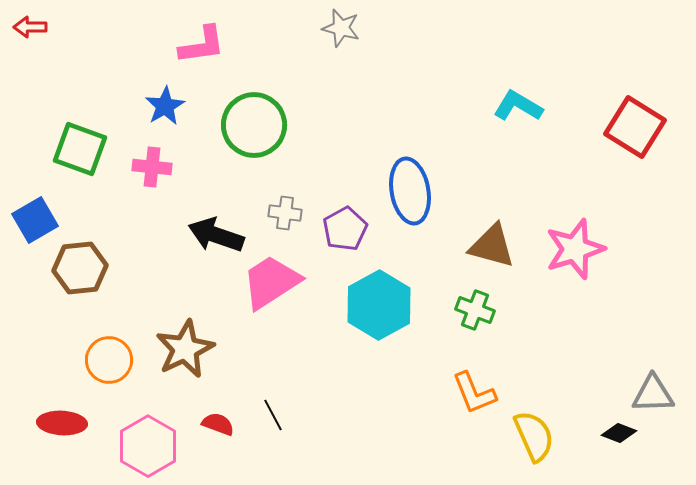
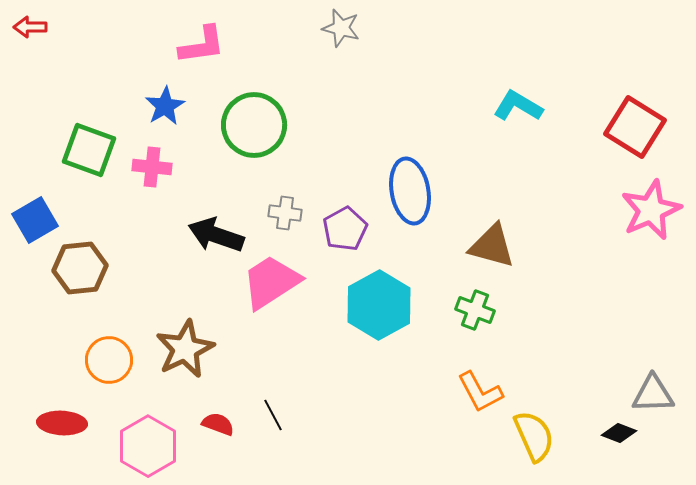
green square: moved 9 px right, 1 px down
pink star: moved 76 px right, 39 px up; rotated 6 degrees counterclockwise
orange L-shape: moved 6 px right, 1 px up; rotated 6 degrees counterclockwise
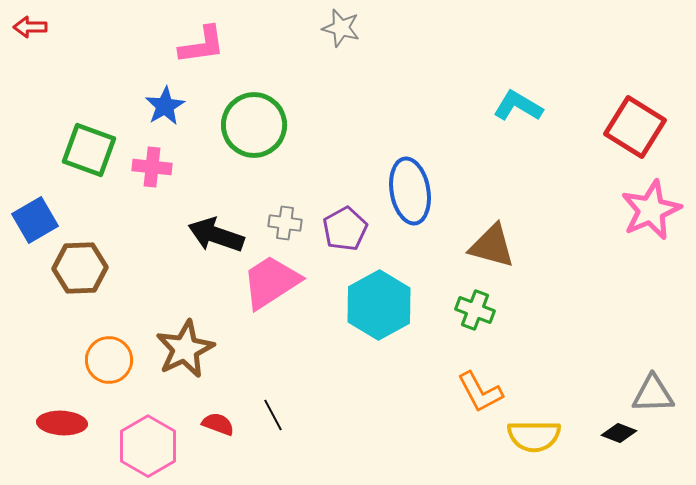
gray cross: moved 10 px down
brown hexagon: rotated 4 degrees clockwise
yellow semicircle: rotated 114 degrees clockwise
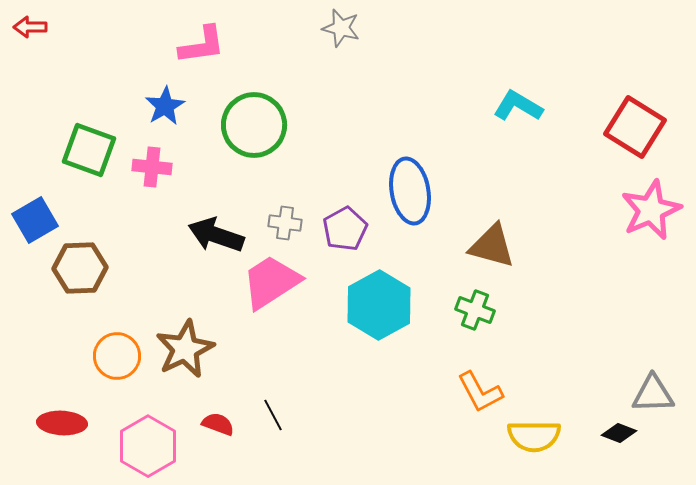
orange circle: moved 8 px right, 4 px up
